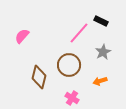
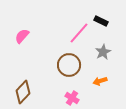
brown diamond: moved 16 px left, 15 px down; rotated 30 degrees clockwise
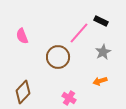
pink semicircle: rotated 63 degrees counterclockwise
brown circle: moved 11 px left, 8 px up
pink cross: moved 3 px left
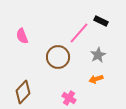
gray star: moved 5 px left, 3 px down
orange arrow: moved 4 px left, 2 px up
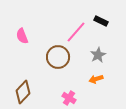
pink line: moved 3 px left, 1 px up
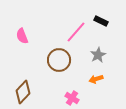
brown circle: moved 1 px right, 3 px down
pink cross: moved 3 px right
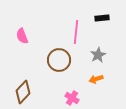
black rectangle: moved 1 px right, 3 px up; rotated 32 degrees counterclockwise
pink line: rotated 35 degrees counterclockwise
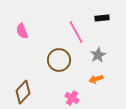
pink line: rotated 35 degrees counterclockwise
pink semicircle: moved 5 px up
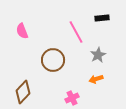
brown circle: moved 6 px left
pink cross: rotated 32 degrees clockwise
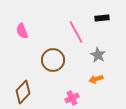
gray star: rotated 14 degrees counterclockwise
